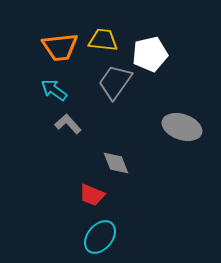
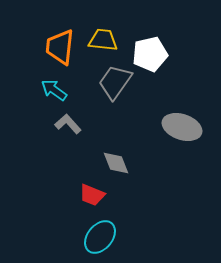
orange trapezoid: rotated 102 degrees clockwise
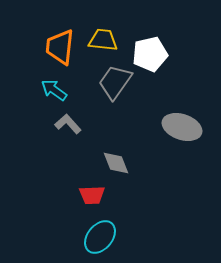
red trapezoid: rotated 24 degrees counterclockwise
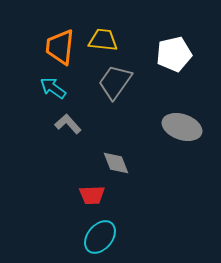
white pentagon: moved 24 px right
cyan arrow: moved 1 px left, 2 px up
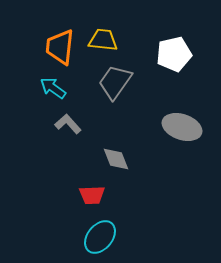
gray diamond: moved 4 px up
